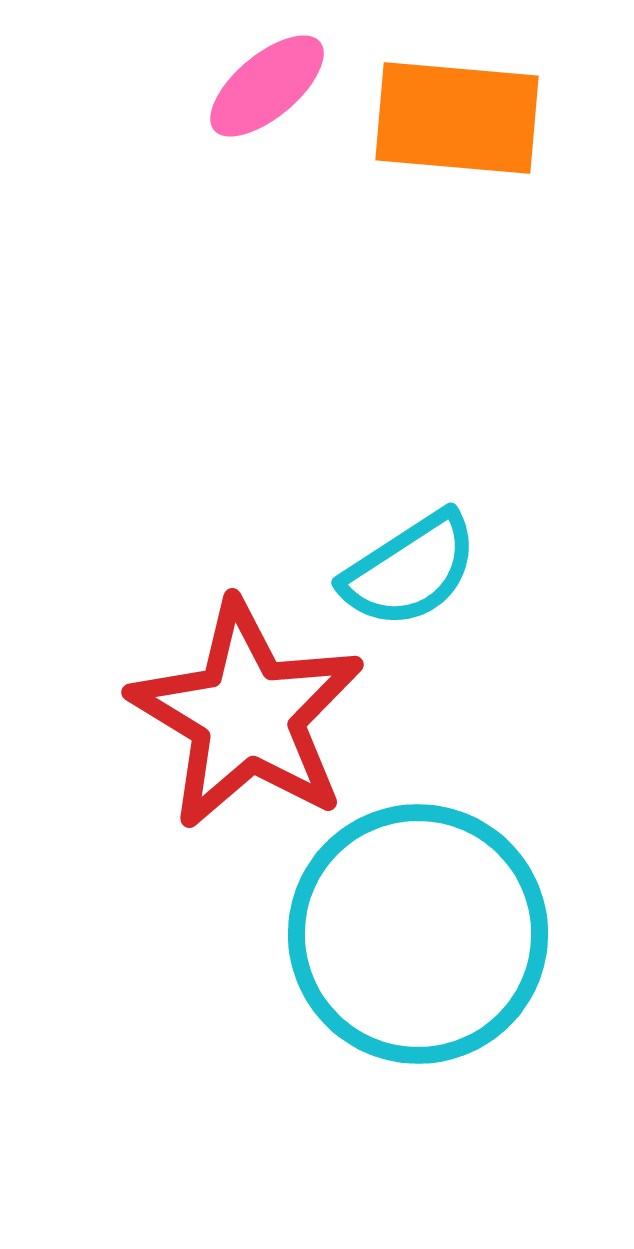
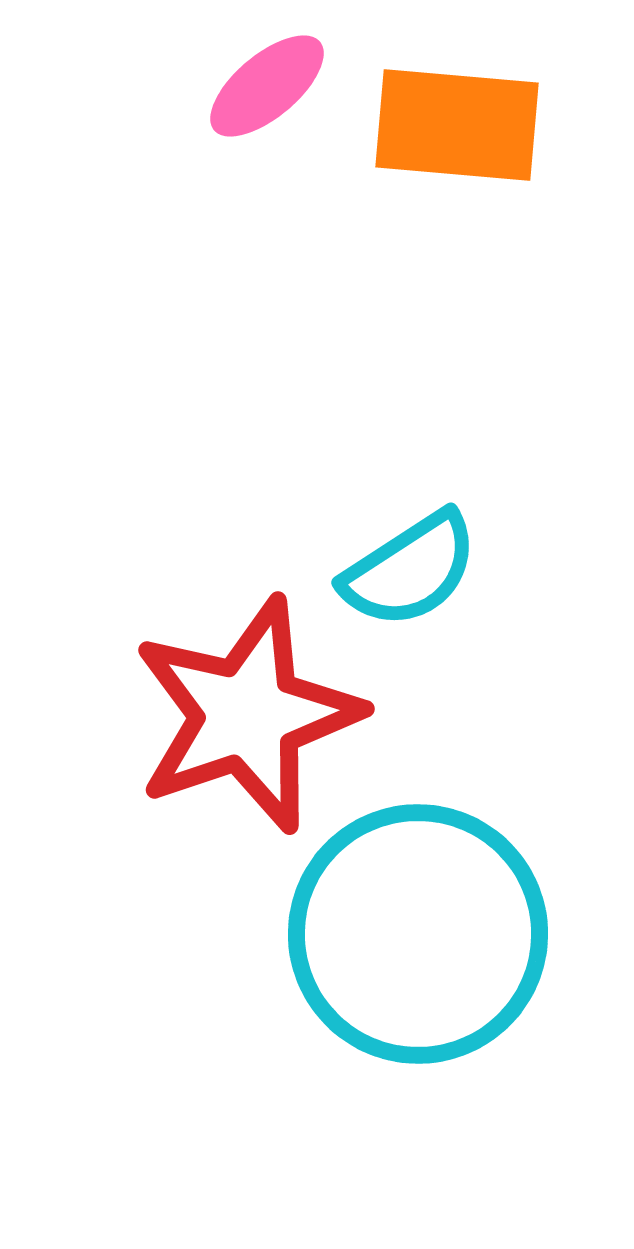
orange rectangle: moved 7 px down
red star: rotated 22 degrees clockwise
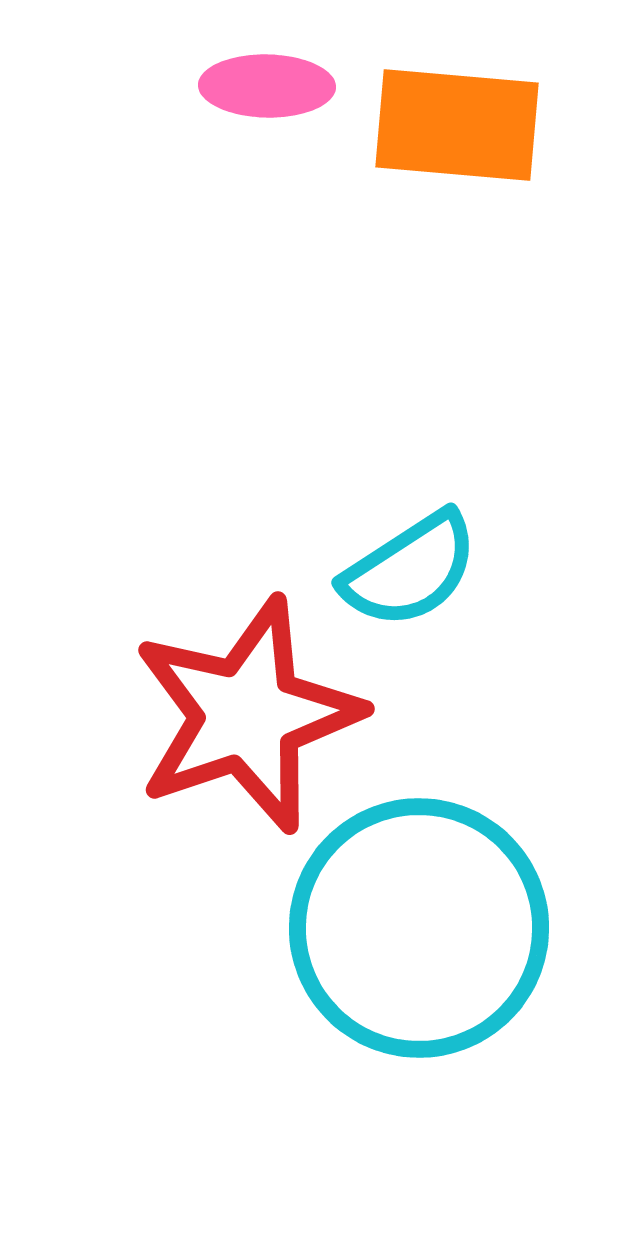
pink ellipse: rotated 41 degrees clockwise
cyan circle: moved 1 px right, 6 px up
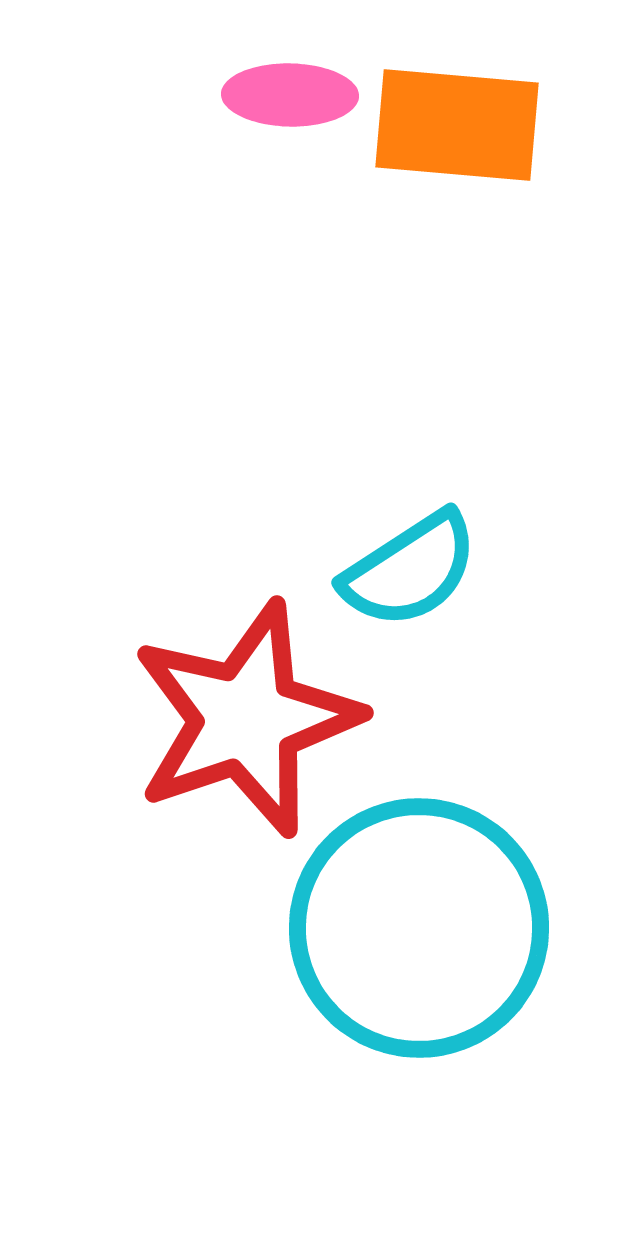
pink ellipse: moved 23 px right, 9 px down
red star: moved 1 px left, 4 px down
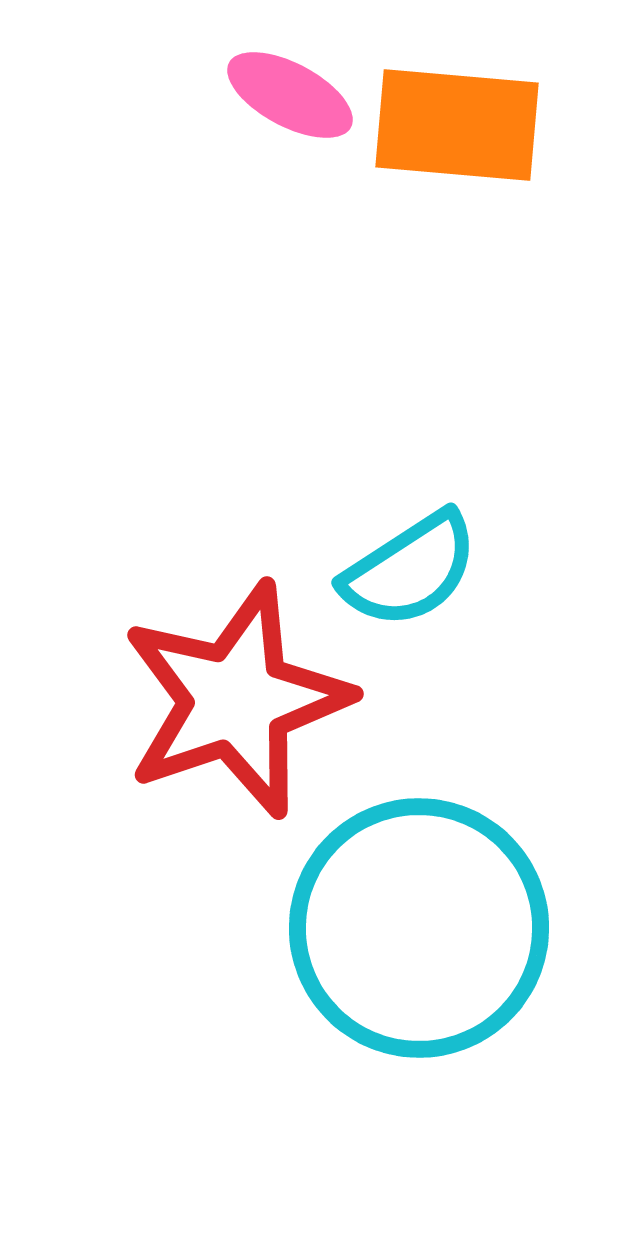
pink ellipse: rotated 27 degrees clockwise
red star: moved 10 px left, 19 px up
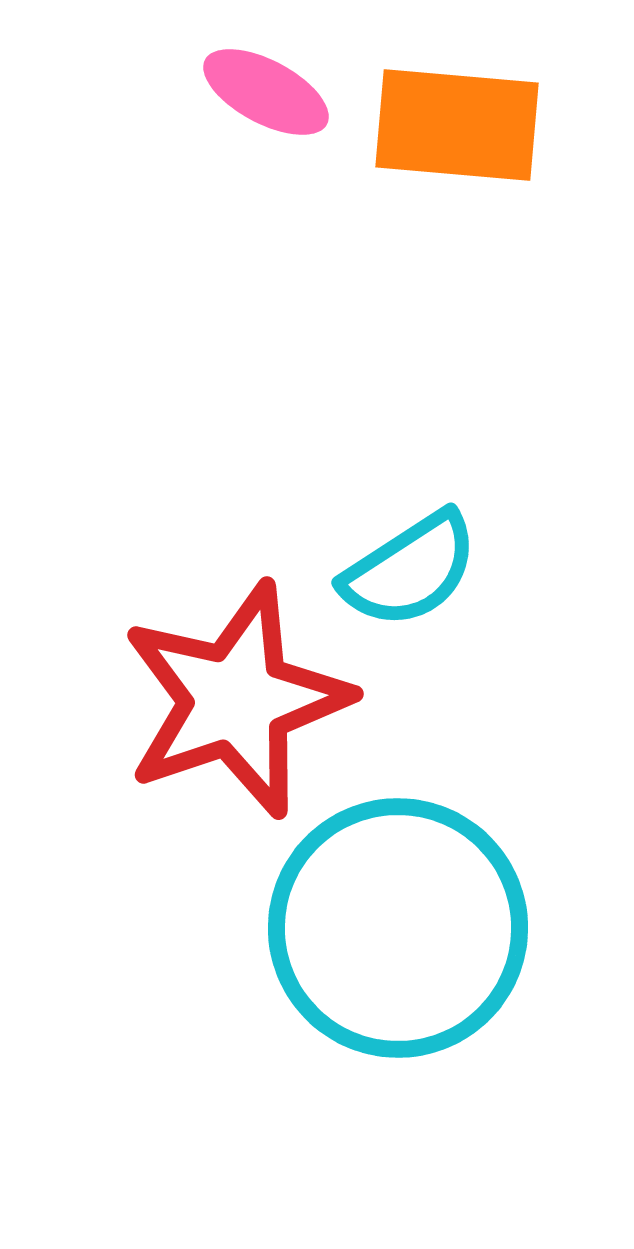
pink ellipse: moved 24 px left, 3 px up
cyan circle: moved 21 px left
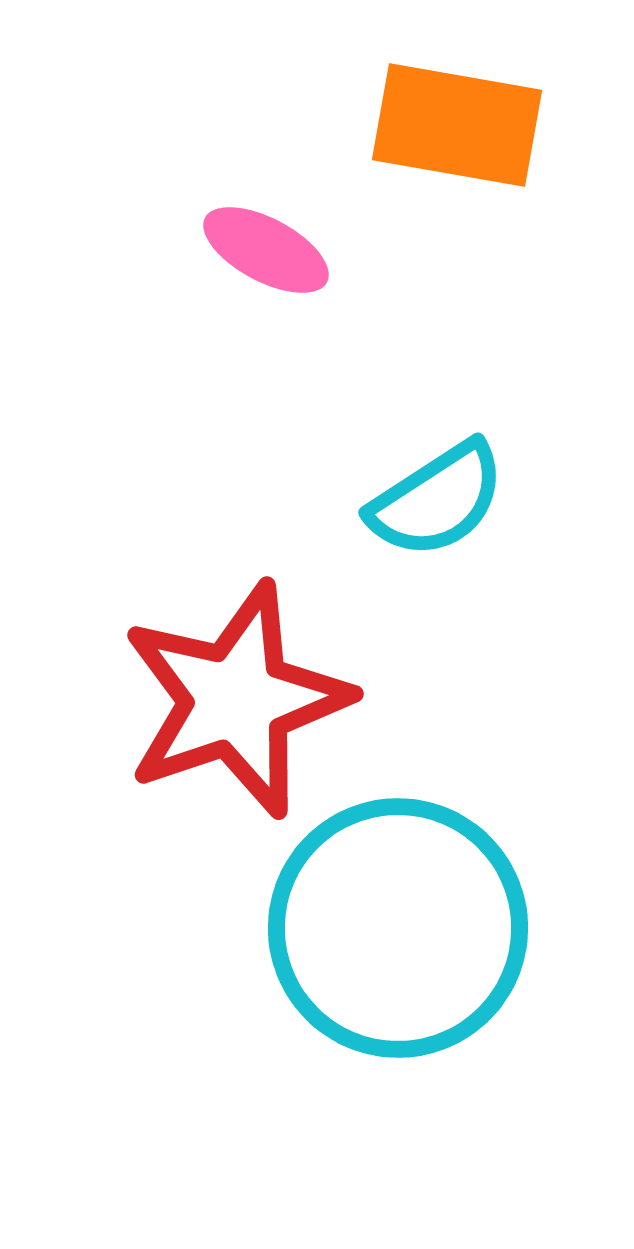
pink ellipse: moved 158 px down
orange rectangle: rotated 5 degrees clockwise
cyan semicircle: moved 27 px right, 70 px up
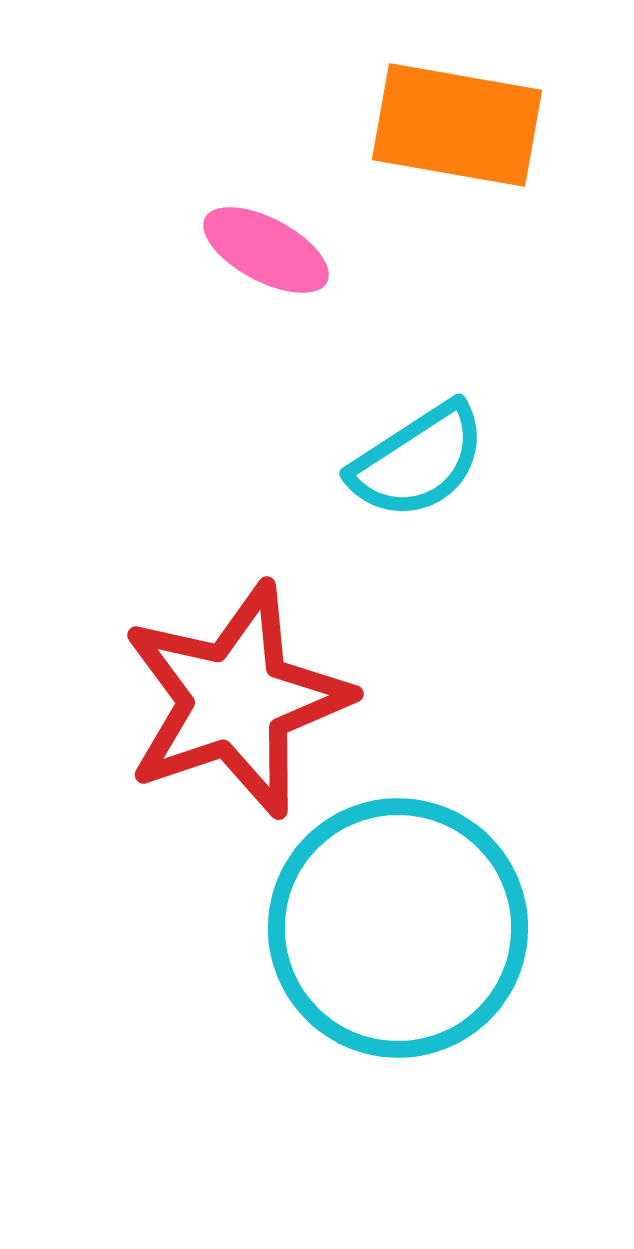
cyan semicircle: moved 19 px left, 39 px up
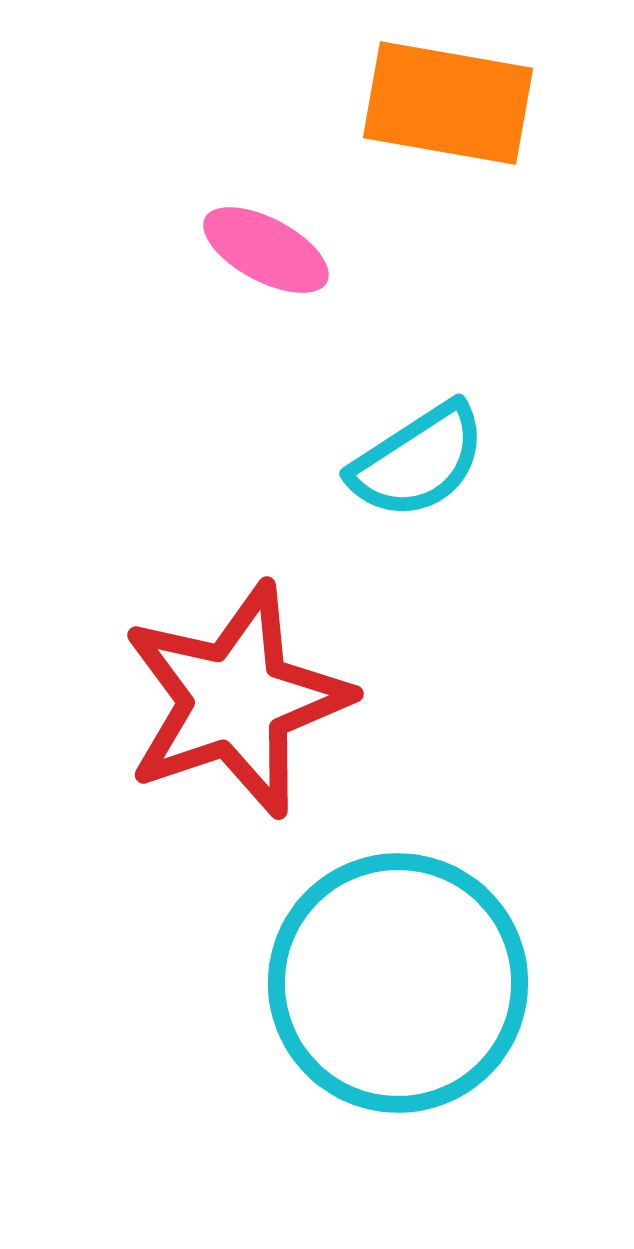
orange rectangle: moved 9 px left, 22 px up
cyan circle: moved 55 px down
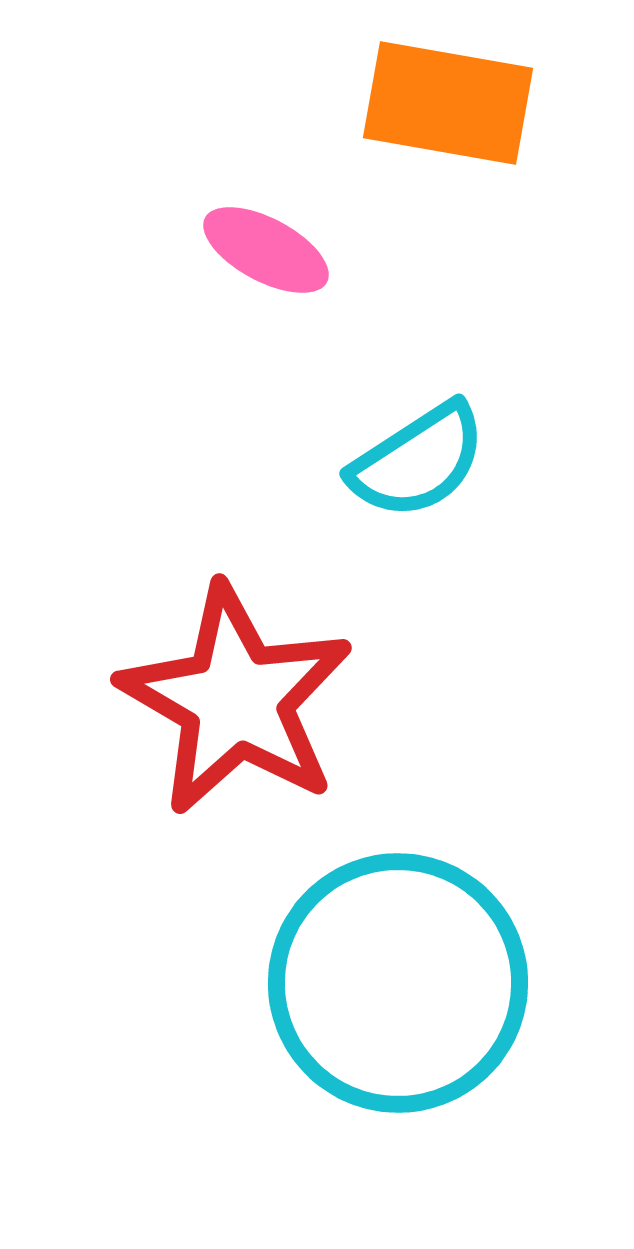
red star: rotated 23 degrees counterclockwise
